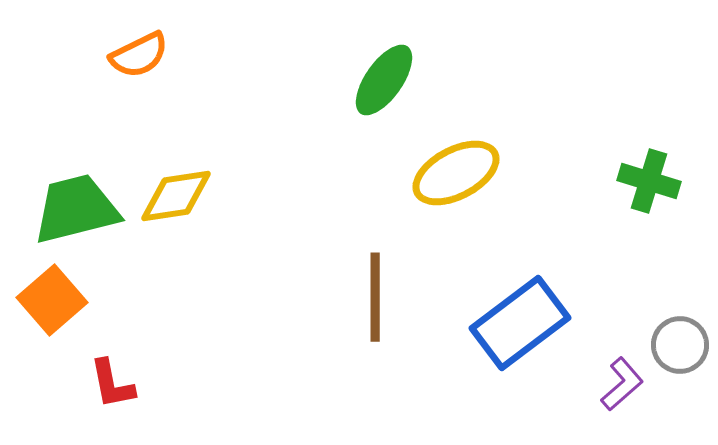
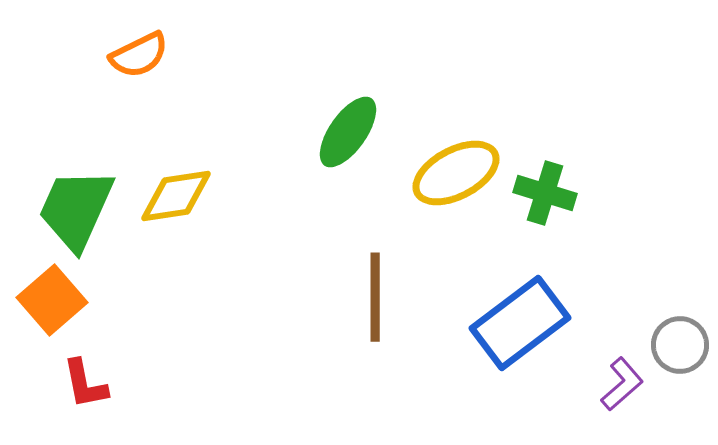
green ellipse: moved 36 px left, 52 px down
green cross: moved 104 px left, 12 px down
green trapezoid: rotated 52 degrees counterclockwise
red L-shape: moved 27 px left
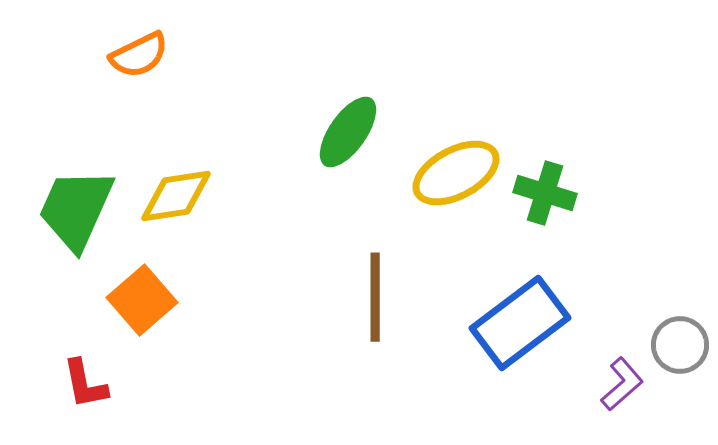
orange square: moved 90 px right
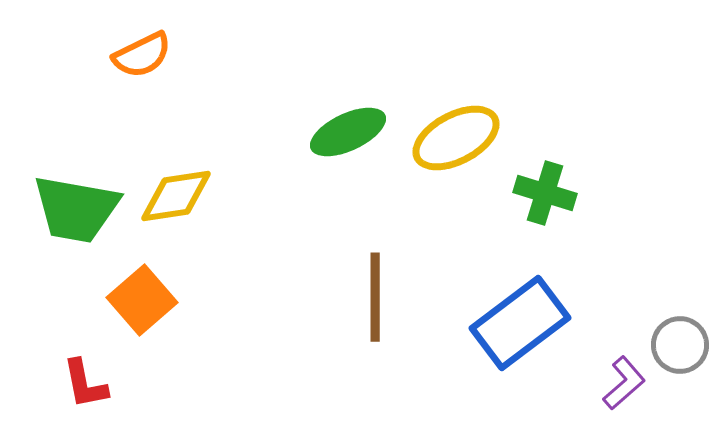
orange semicircle: moved 3 px right
green ellipse: rotated 30 degrees clockwise
yellow ellipse: moved 35 px up
green trapezoid: rotated 104 degrees counterclockwise
purple L-shape: moved 2 px right, 1 px up
